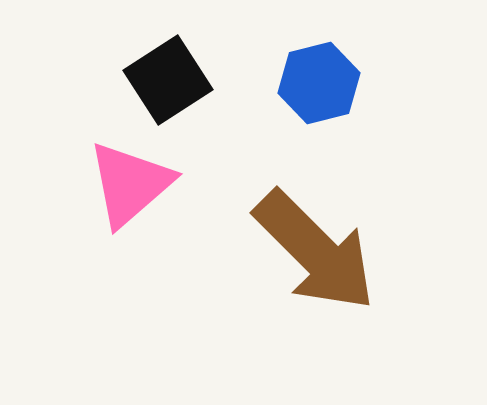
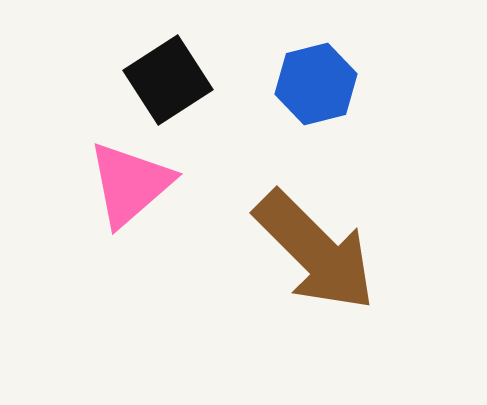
blue hexagon: moved 3 px left, 1 px down
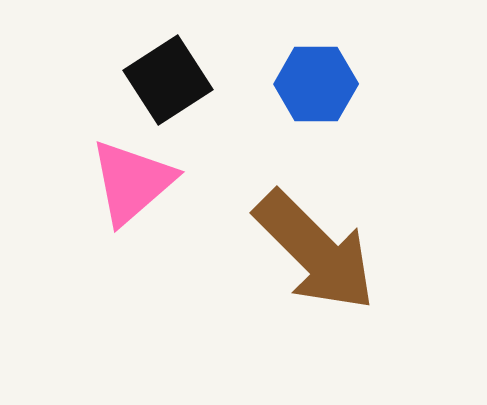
blue hexagon: rotated 14 degrees clockwise
pink triangle: moved 2 px right, 2 px up
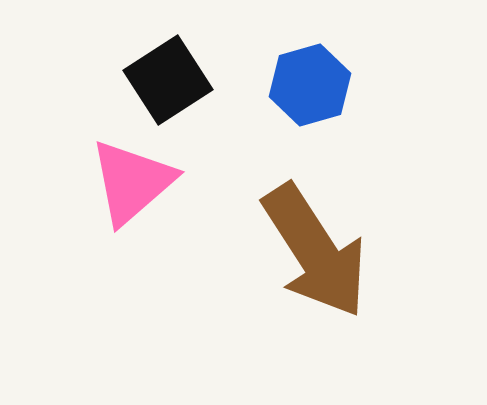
blue hexagon: moved 6 px left, 1 px down; rotated 16 degrees counterclockwise
brown arrow: rotated 12 degrees clockwise
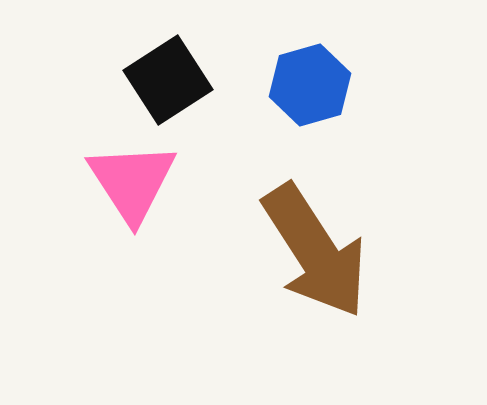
pink triangle: rotated 22 degrees counterclockwise
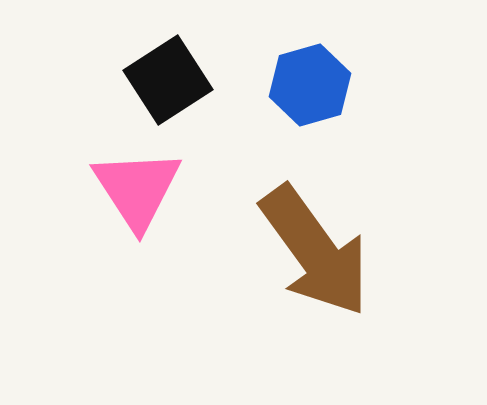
pink triangle: moved 5 px right, 7 px down
brown arrow: rotated 3 degrees counterclockwise
